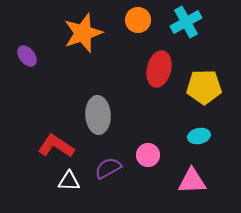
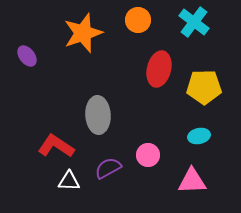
cyan cross: moved 8 px right; rotated 24 degrees counterclockwise
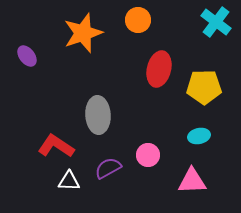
cyan cross: moved 22 px right
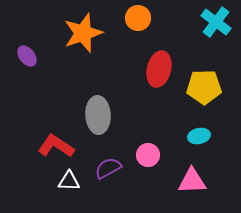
orange circle: moved 2 px up
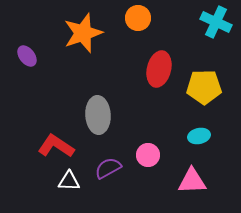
cyan cross: rotated 12 degrees counterclockwise
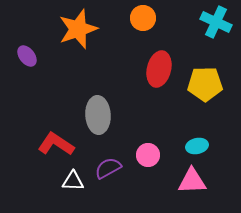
orange circle: moved 5 px right
orange star: moved 5 px left, 4 px up
yellow pentagon: moved 1 px right, 3 px up
cyan ellipse: moved 2 px left, 10 px down
red L-shape: moved 2 px up
white triangle: moved 4 px right
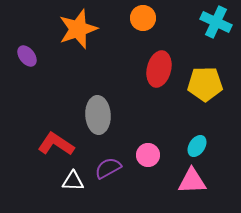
cyan ellipse: rotated 45 degrees counterclockwise
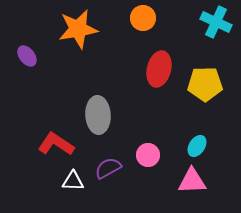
orange star: rotated 9 degrees clockwise
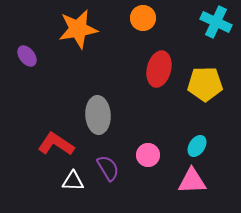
purple semicircle: rotated 88 degrees clockwise
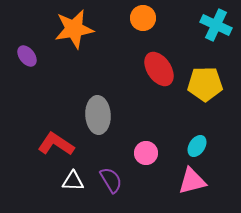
cyan cross: moved 3 px down
orange star: moved 4 px left
red ellipse: rotated 48 degrees counterclockwise
pink circle: moved 2 px left, 2 px up
purple semicircle: moved 3 px right, 12 px down
pink triangle: rotated 12 degrees counterclockwise
